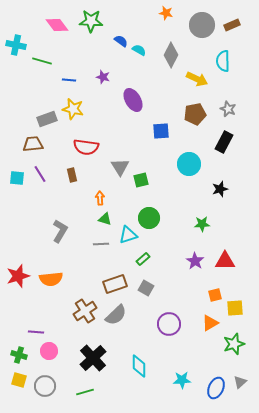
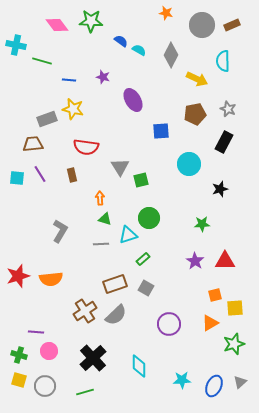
blue ellipse at (216, 388): moved 2 px left, 2 px up
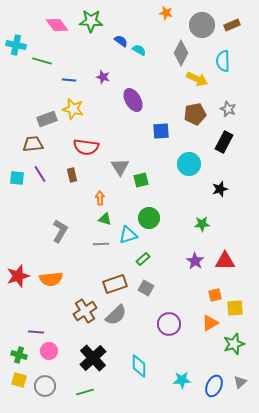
gray diamond at (171, 55): moved 10 px right, 2 px up
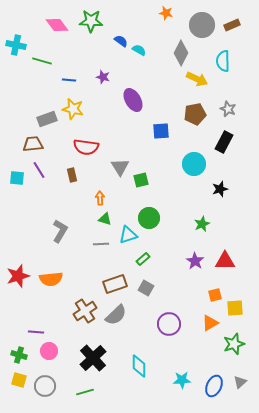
cyan circle at (189, 164): moved 5 px right
purple line at (40, 174): moved 1 px left, 4 px up
green star at (202, 224): rotated 21 degrees counterclockwise
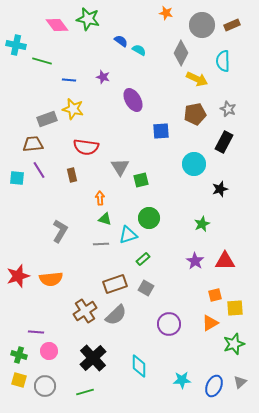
green star at (91, 21): moved 3 px left, 2 px up; rotated 10 degrees clockwise
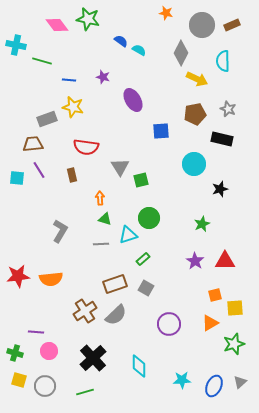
yellow star at (73, 109): moved 2 px up
black rectangle at (224, 142): moved 2 px left, 3 px up; rotated 75 degrees clockwise
red star at (18, 276): rotated 10 degrees clockwise
green cross at (19, 355): moved 4 px left, 2 px up
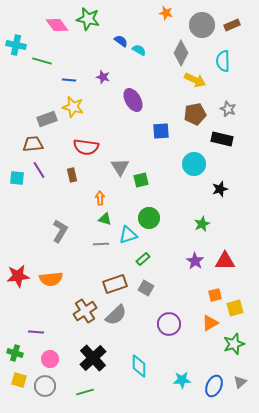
yellow arrow at (197, 79): moved 2 px left, 1 px down
yellow square at (235, 308): rotated 12 degrees counterclockwise
pink circle at (49, 351): moved 1 px right, 8 px down
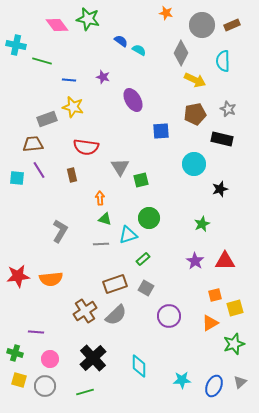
purple circle at (169, 324): moved 8 px up
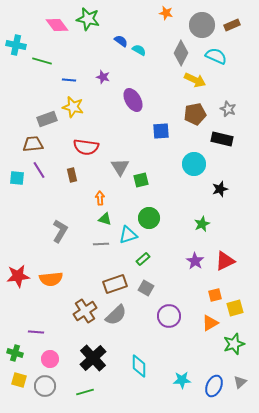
cyan semicircle at (223, 61): moved 7 px left, 5 px up; rotated 115 degrees clockwise
red triangle at (225, 261): rotated 25 degrees counterclockwise
